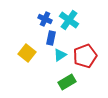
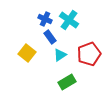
blue rectangle: moved 1 px left, 1 px up; rotated 48 degrees counterclockwise
red pentagon: moved 4 px right, 2 px up
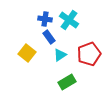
blue cross: rotated 16 degrees counterclockwise
blue rectangle: moved 1 px left
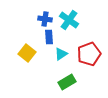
blue rectangle: rotated 32 degrees clockwise
cyan triangle: moved 1 px right, 1 px up
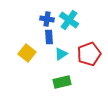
blue cross: moved 2 px right
green rectangle: moved 5 px left; rotated 18 degrees clockwise
